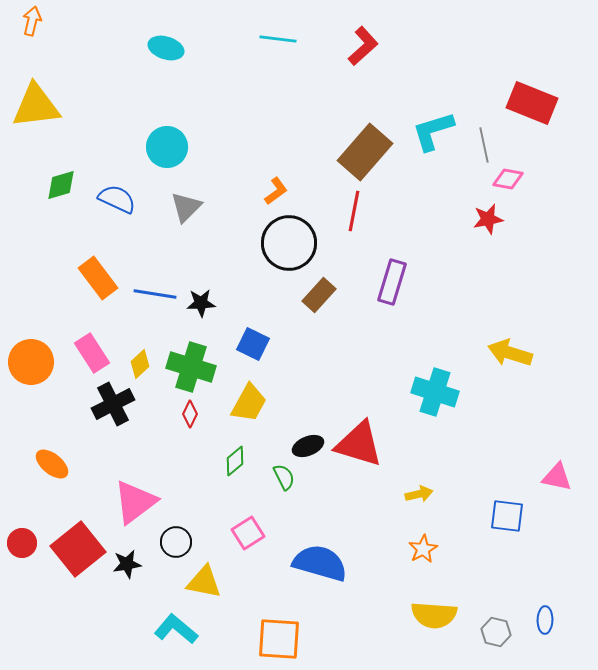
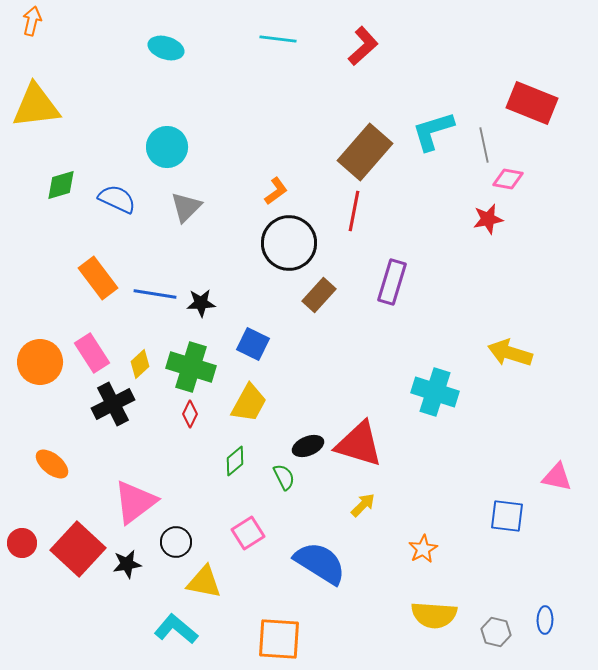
orange circle at (31, 362): moved 9 px right
yellow arrow at (419, 494): moved 56 px left, 11 px down; rotated 32 degrees counterclockwise
red square at (78, 549): rotated 8 degrees counterclockwise
blue semicircle at (320, 563): rotated 16 degrees clockwise
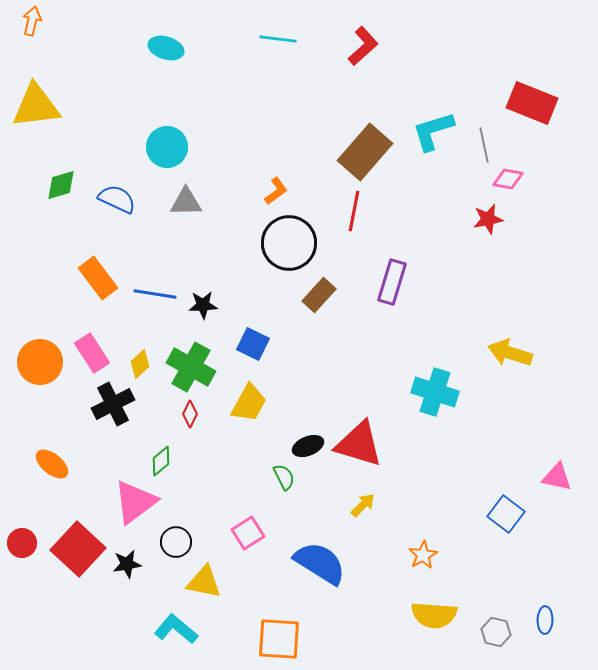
gray triangle at (186, 207): moved 5 px up; rotated 44 degrees clockwise
black star at (201, 303): moved 2 px right, 2 px down
green cross at (191, 367): rotated 12 degrees clockwise
green diamond at (235, 461): moved 74 px left
blue square at (507, 516): moved 1 px left, 2 px up; rotated 30 degrees clockwise
orange star at (423, 549): moved 6 px down
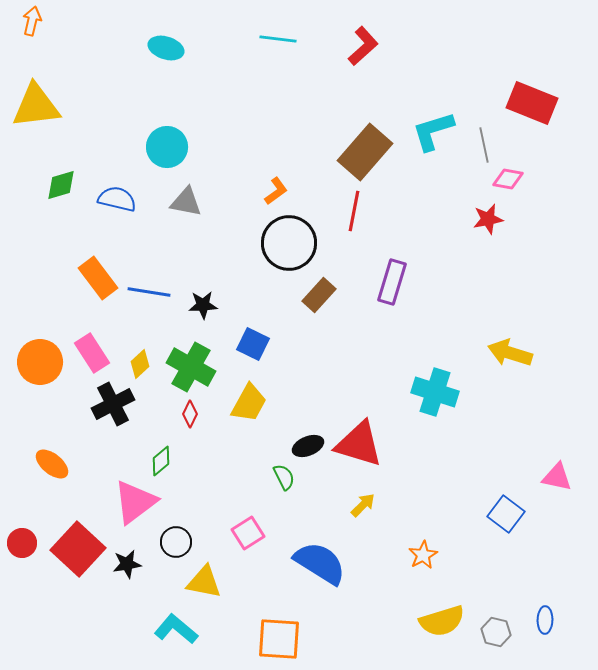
blue semicircle at (117, 199): rotated 12 degrees counterclockwise
gray triangle at (186, 202): rotated 12 degrees clockwise
blue line at (155, 294): moved 6 px left, 2 px up
yellow semicircle at (434, 615): moved 8 px right, 6 px down; rotated 21 degrees counterclockwise
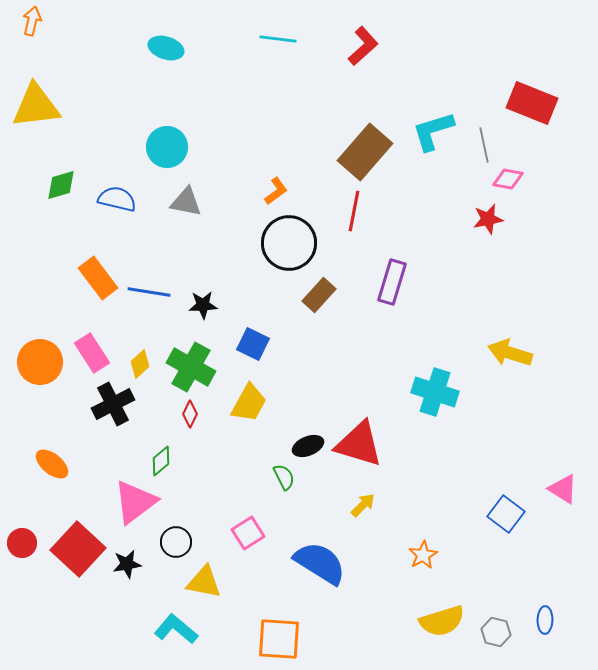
pink triangle at (557, 477): moved 6 px right, 12 px down; rotated 20 degrees clockwise
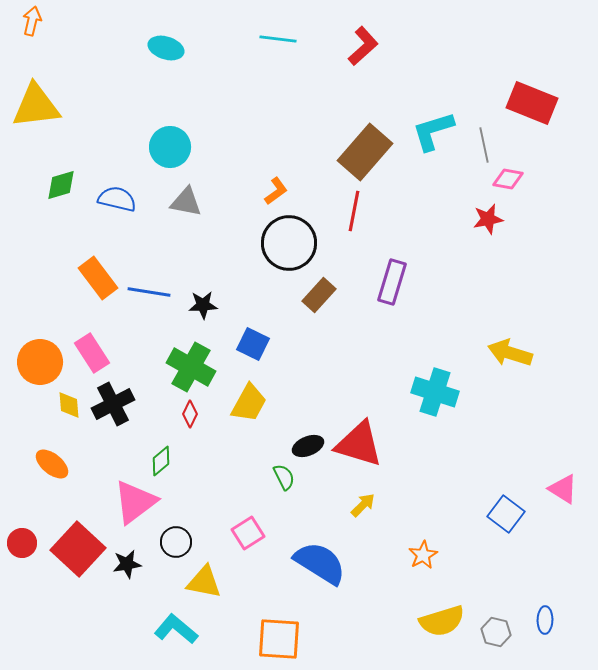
cyan circle at (167, 147): moved 3 px right
yellow diamond at (140, 364): moved 71 px left, 41 px down; rotated 52 degrees counterclockwise
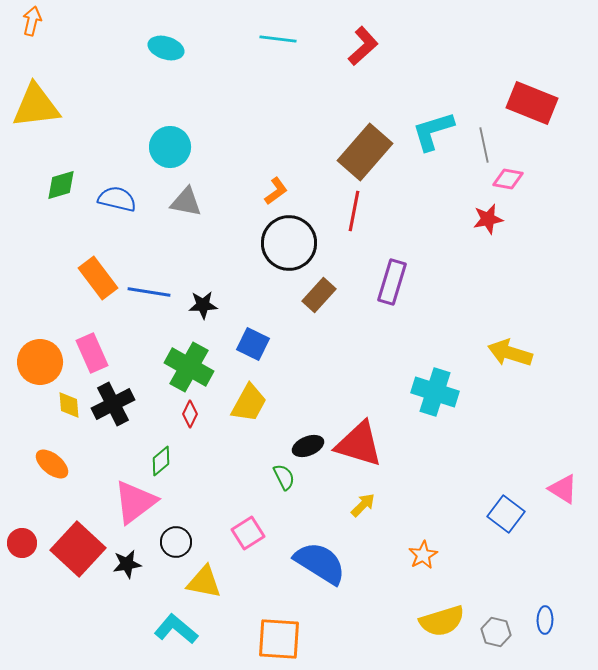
pink rectangle at (92, 353): rotated 9 degrees clockwise
green cross at (191, 367): moved 2 px left
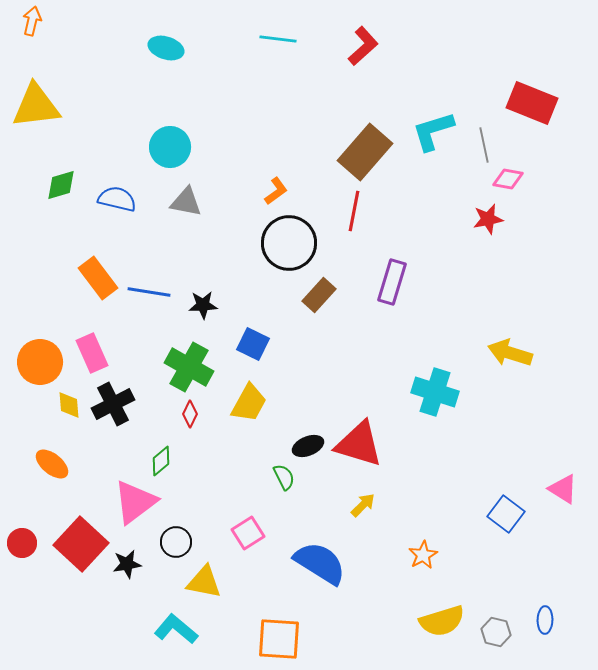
red square at (78, 549): moved 3 px right, 5 px up
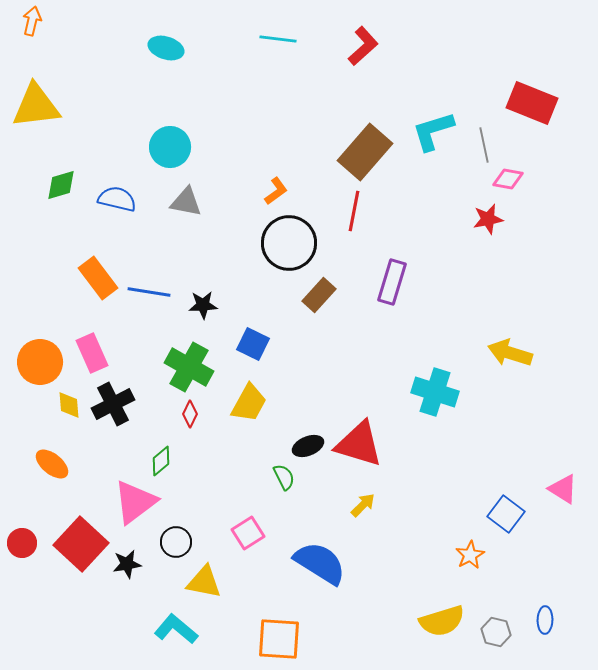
orange star at (423, 555): moved 47 px right
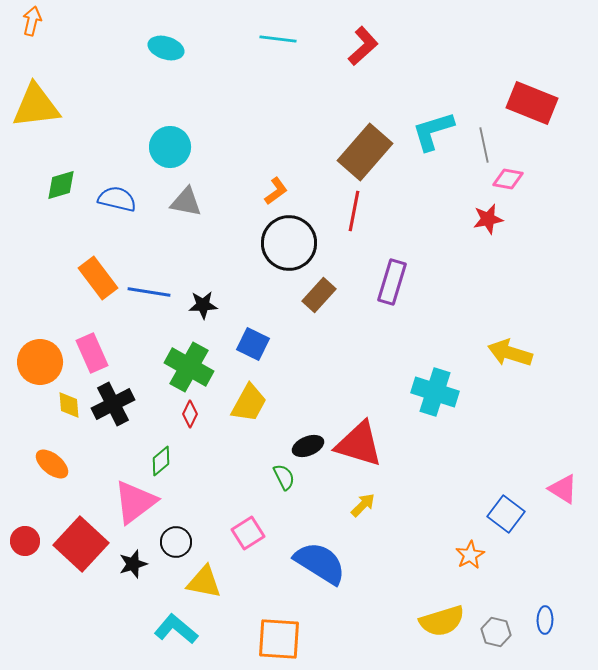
red circle at (22, 543): moved 3 px right, 2 px up
black star at (127, 564): moved 6 px right; rotated 8 degrees counterclockwise
